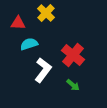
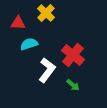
white L-shape: moved 4 px right
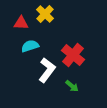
yellow cross: moved 1 px left, 1 px down
red triangle: moved 3 px right
cyan semicircle: moved 1 px right, 2 px down
green arrow: moved 1 px left, 1 px down
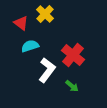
red triangle: rotated 35 degrees clockwise
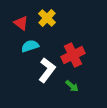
yellow cross: moved 2 px right, 4 px down
red cross: rotated 25 degrees clockwise
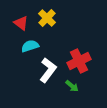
red cross: moved 6 px right, 6 px down
white L-shape: moved 1 px right
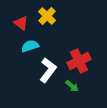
yellow cross: moved 2 px up
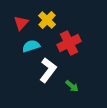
yellow cross: moved 4 px down
red triangle: rotated 35 degrees clockwise
cyan semicircle: moved 1 px right
red cross: moved 10 px left, 18 px up
